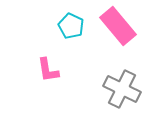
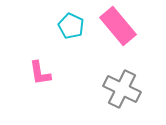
pink L-shape: moved 8 px left, 3 px down
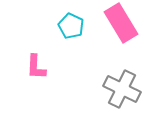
pink rectangle: moved 3 px right, 3 px up; rotated 9 degrees clockwise
pink L-shape: moved 4 px left, 6 px up; rotated 12 degrees clockwise
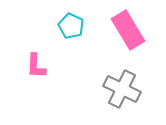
pink rectangle: moved 7 px right, 7 px down
pink L-shape: moved 1 px up
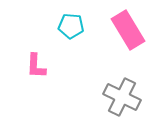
cyan pentagon: rotated 20 degrees counterclockwise
gray cross: moved 8 px down
